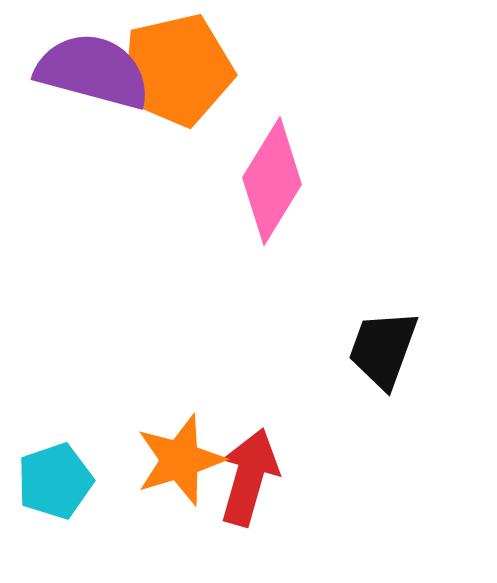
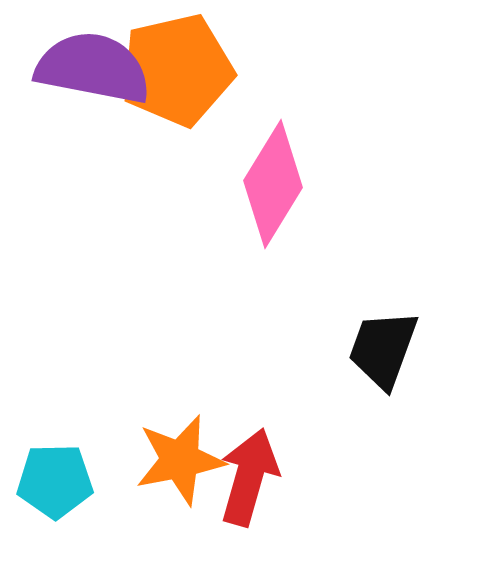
purple semicircle: moved 3 px up; rotated 4 degrees counterclockwise
pink diamond: moved 1 px right, 3 px down
orange star: rotated 6 degrees clockwise
cyan pentagon: rotated 18 degrees clockwise
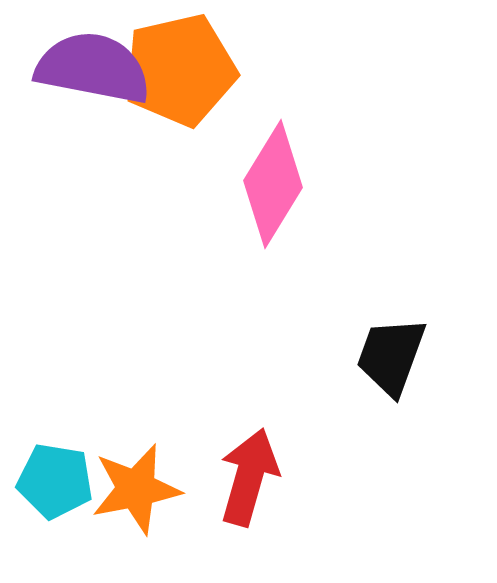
orange pentagon: moved 3 px right
black trapezoid: moved 8 px right, 7 px down
orange star: moved 44 px left, 29 px down
cyan pentagon: rotated 10 degrees clockwise
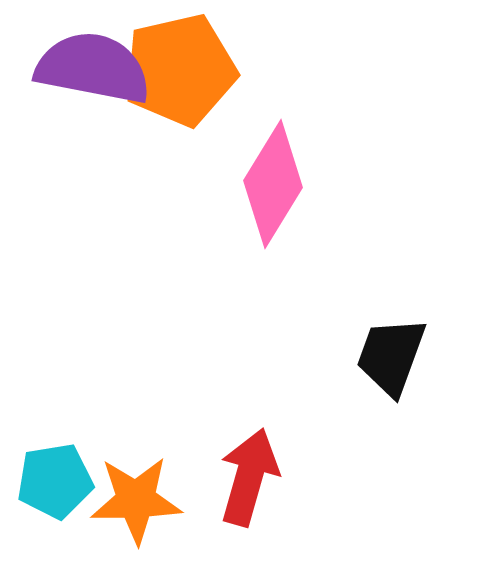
cyan pentagon: rotated 18 degrees counterclockwise
orange star: moved 11 px down; rotated 10 degrees clockwise
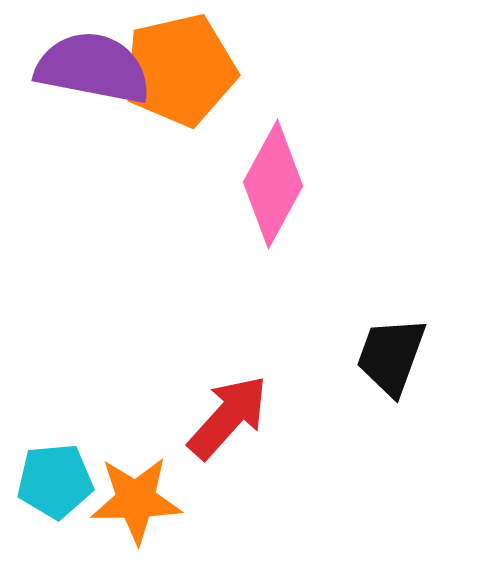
pink diamond: rotated 3 degrees counterclockwise
red arrow: moved 21 px left, 60 px up; rotated 26 degrees clockwise
cyan pentagon: rotated 4 degrees clockwise
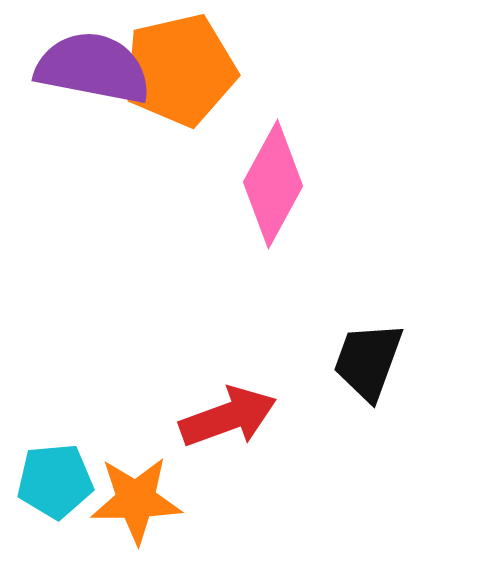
black trapezoid: moved 23 px left, 5 px down
red arrow: rotated 28 degrees clockwise
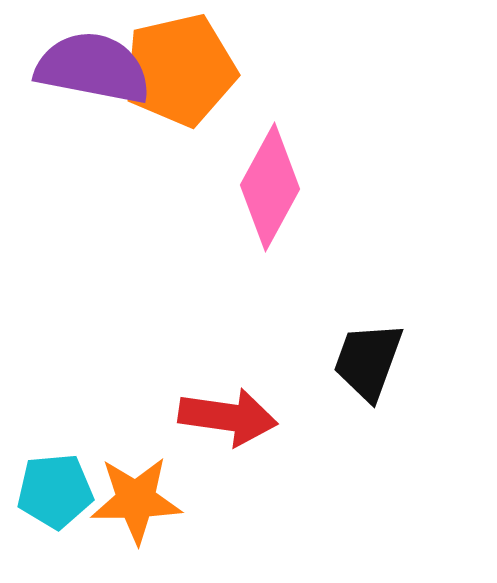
pink diamond: moved 3 px left, 3 px down
red arrow: rotated 28 degrees clockwise
cyan pentagon: moved 10 px down
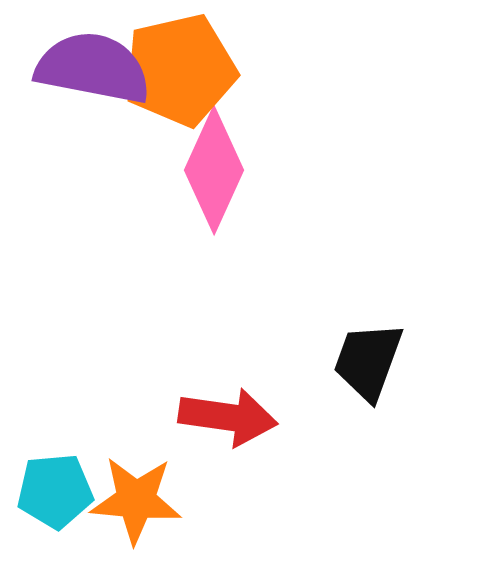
pink diamond: moved 56 px left, 17 px up; rotated 4 degrees counterclockwise
orange star: rotated 6 degrees clockwise
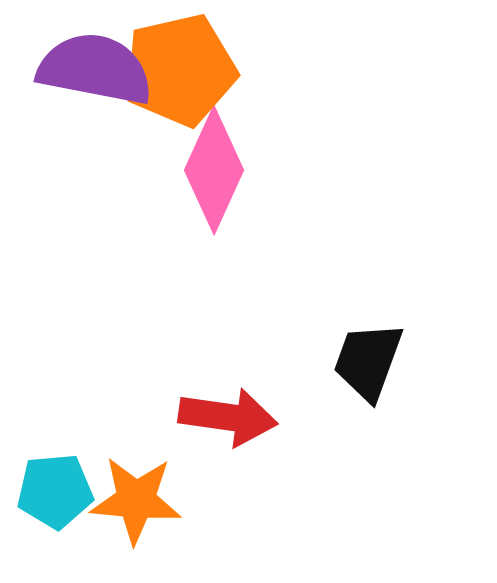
purple semicircle: moved 2 px right, 1 px down
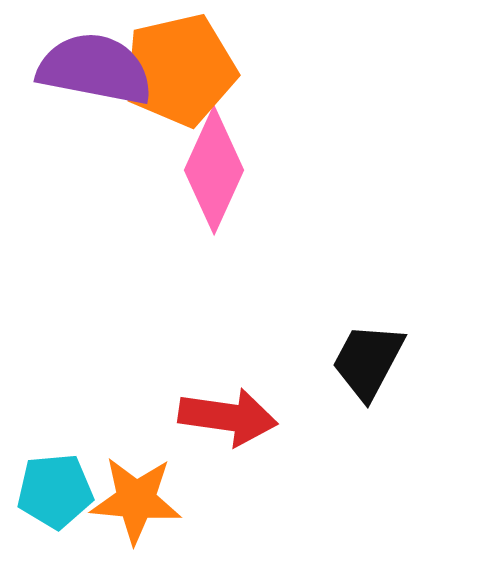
black trapezoid: rotated 8 degrees clockwise
